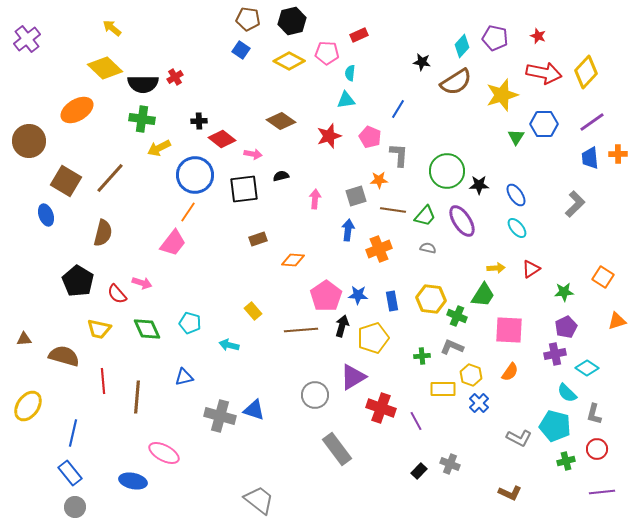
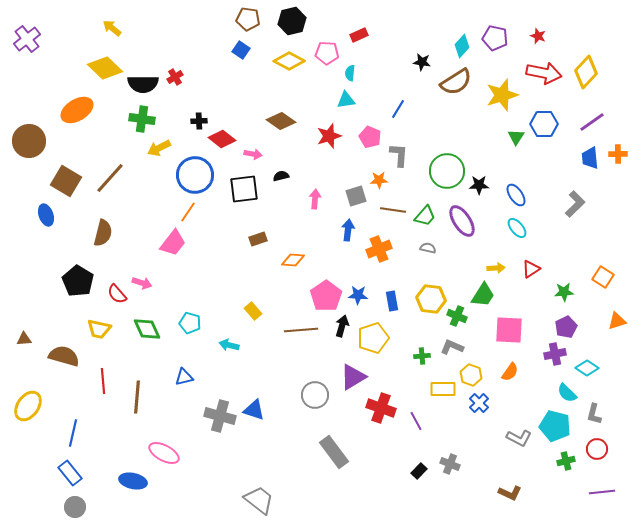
gray rectangle at (337, 449): moved 3 px left, 3 px down
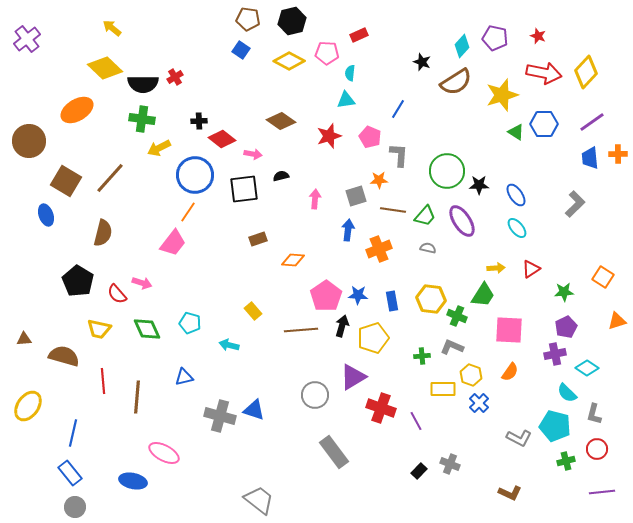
black star at (422, 62): rotated 12 degrees clockwise
green triangle at (516, 137): moved 5 px up; rotated 30 degrees counterclockwise
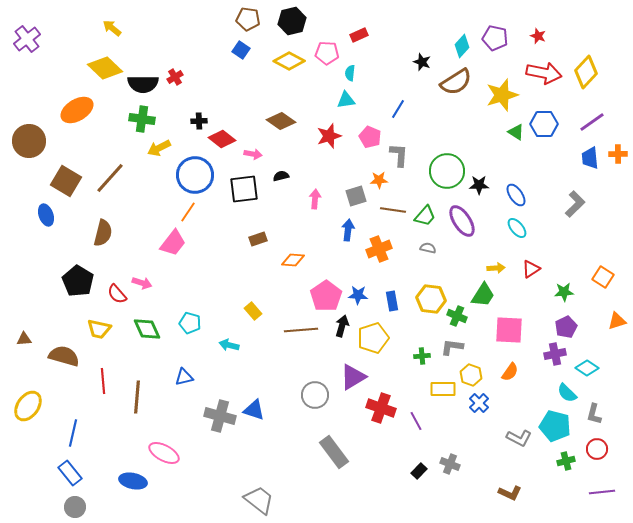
gray L-shape at (452, 347): rotated 15 degrees counterclockwise
